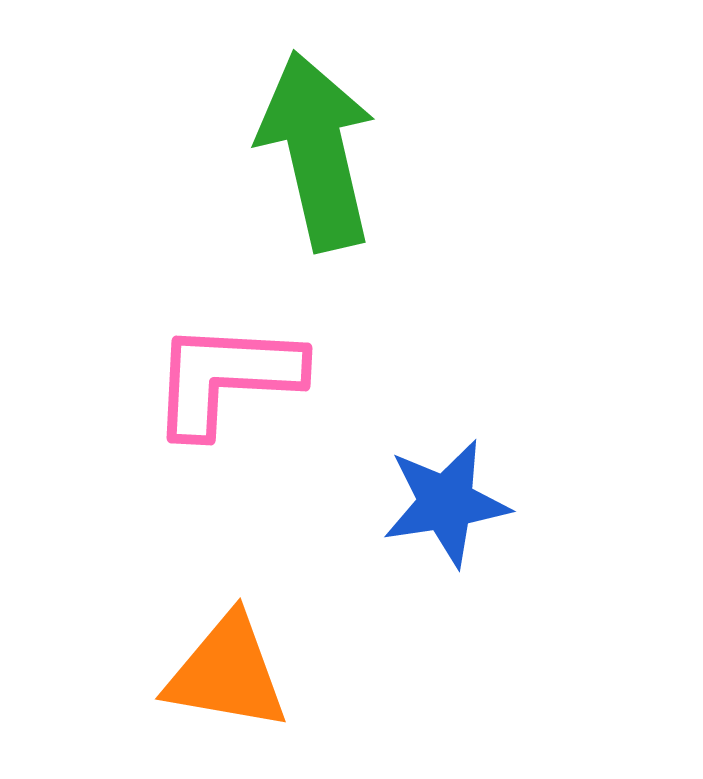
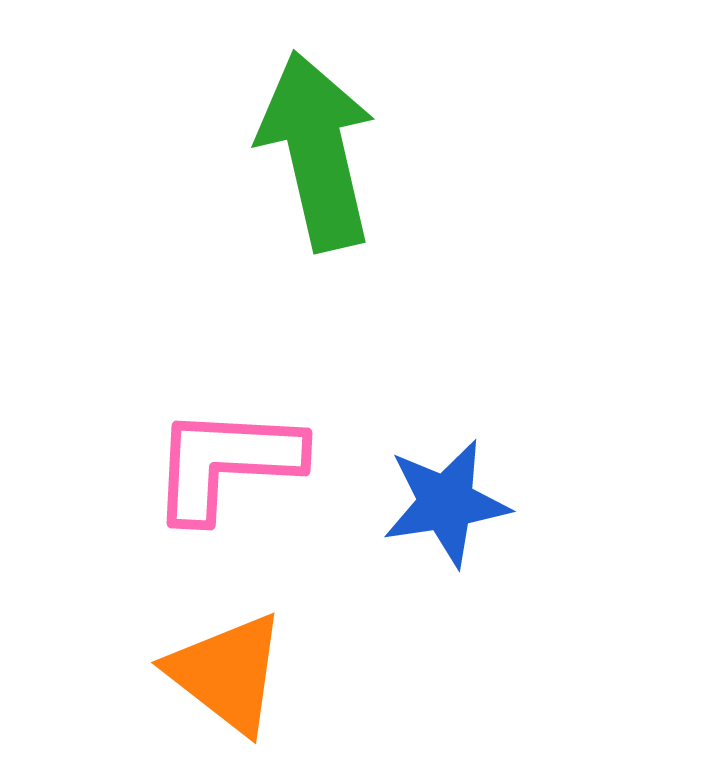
pink L-shape: moved 85 px down
orange triangle: rotated 28 degrees clockwise
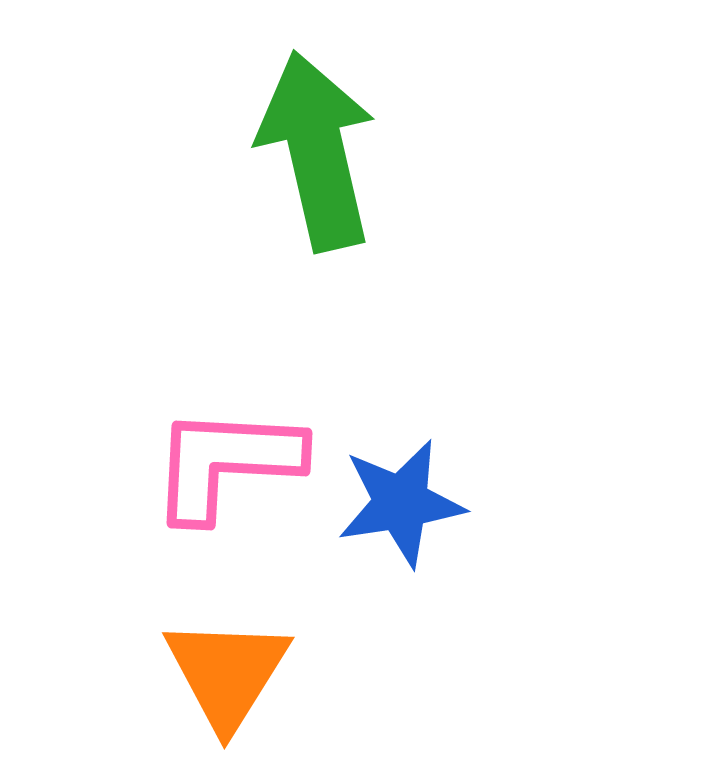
blue star: moved 45 px left
orange triangle: rotated 24 degrees clockwise
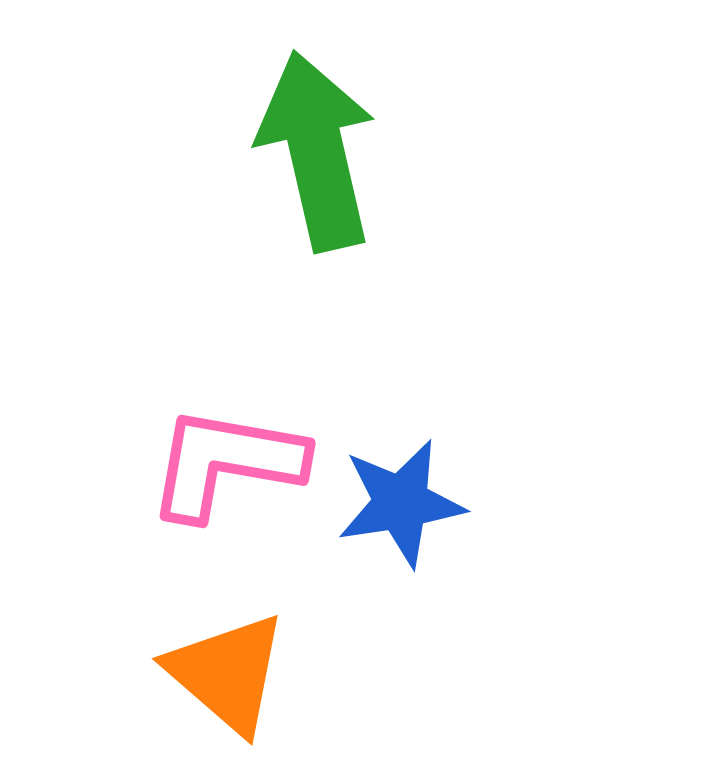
pink L-shape: rotated 7 degrees clockwise
orange triangle: rotated 21 degrees counterclockwise
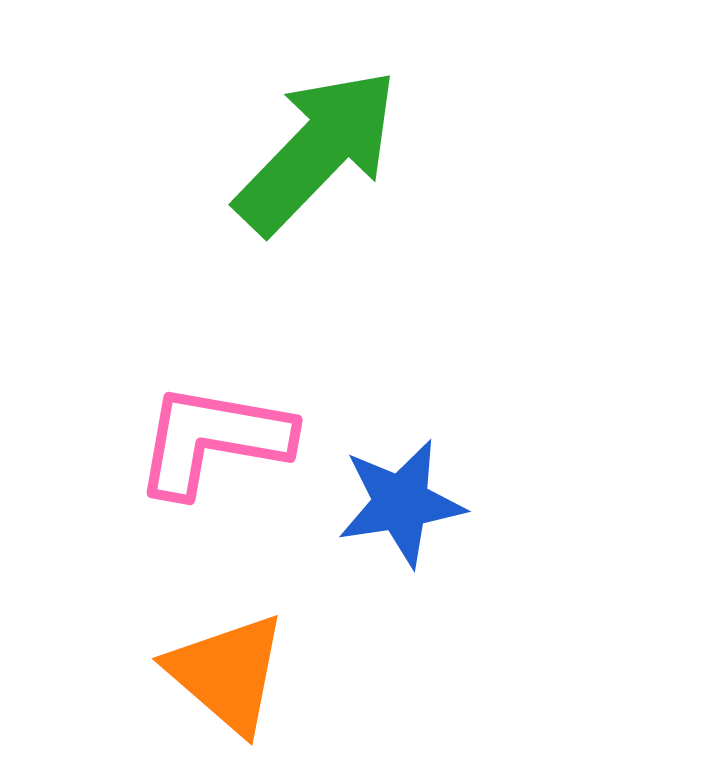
green arrow: rotated 57 degrees clockwise
pink L-shape: moved 13 px left, 23 px up
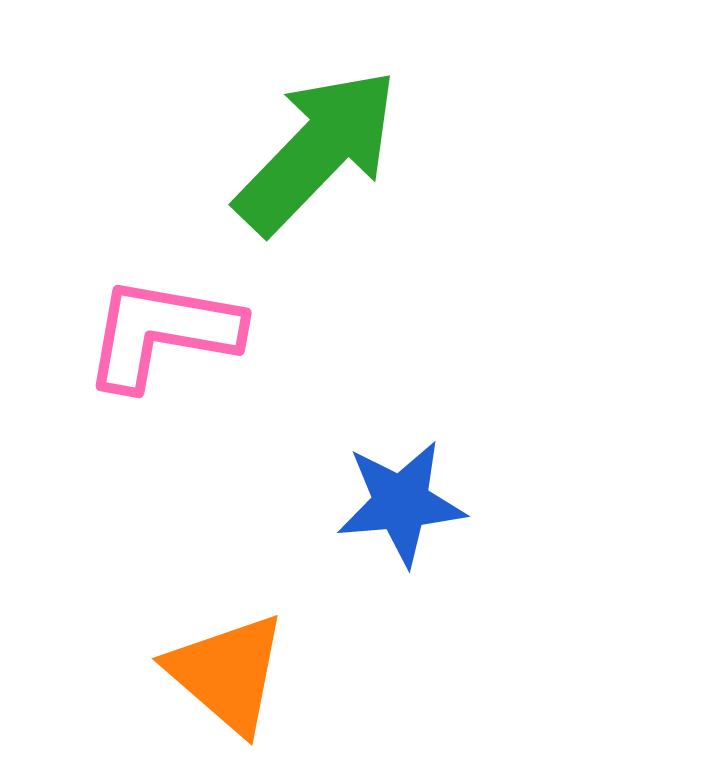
pink L-shape: moved 51 px left, 107 px up
blue star: rotated 4 degrees clockwise
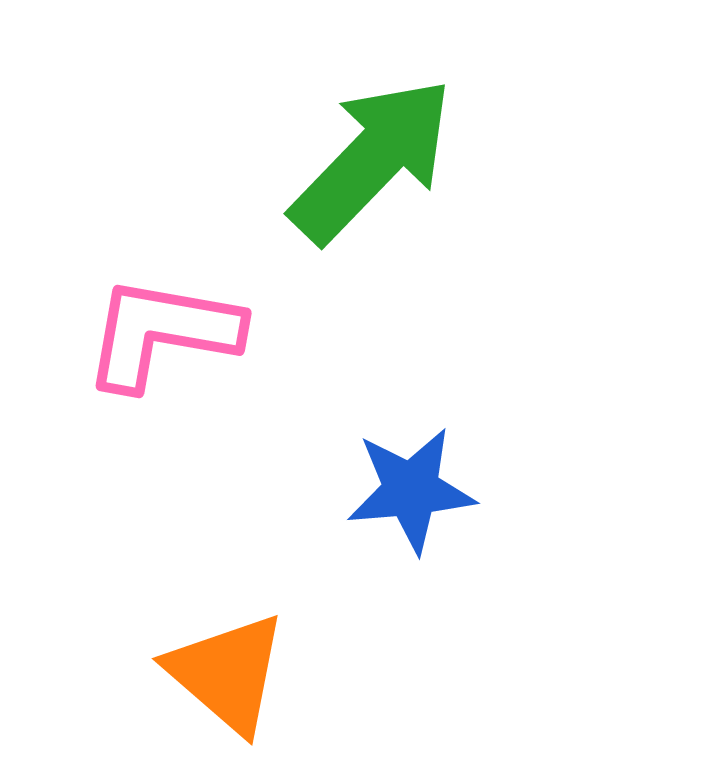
green arrow: moved 55 px right, 9 px down
blue star: moved 10 px right, 13 px up
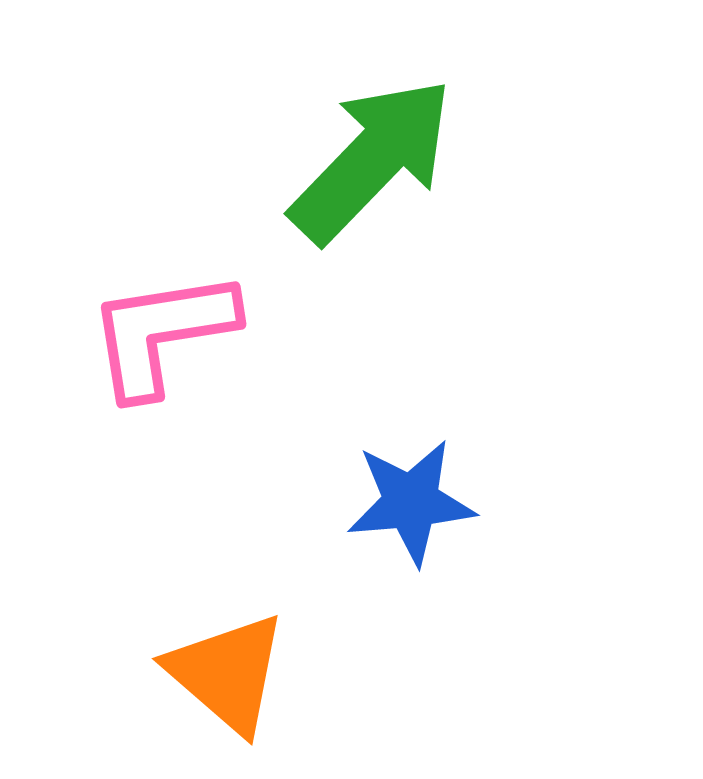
pink L-shape: rotated 19 degrees counterclockwise
blue star: moved 12 px down
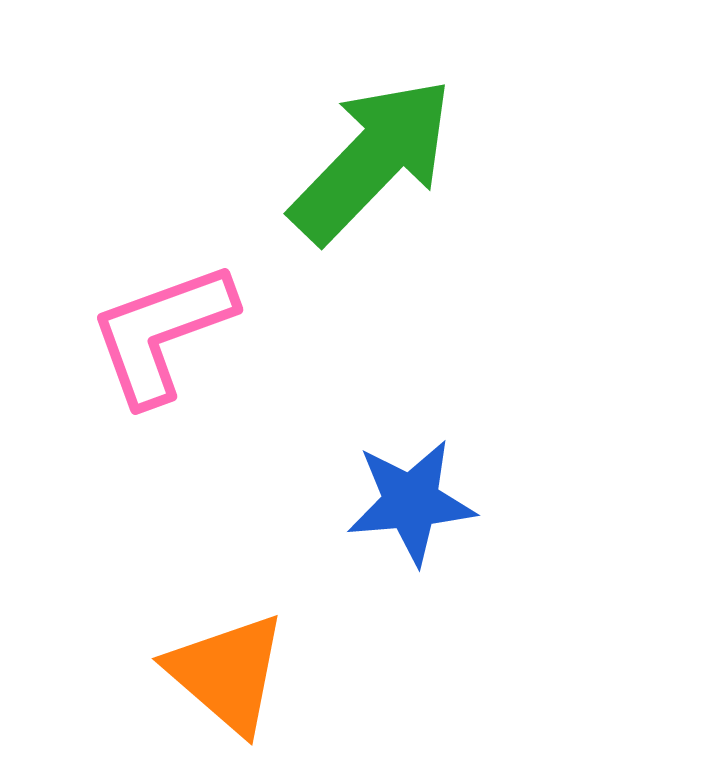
pink L-shape: rotated 11 degrees counterclockwise
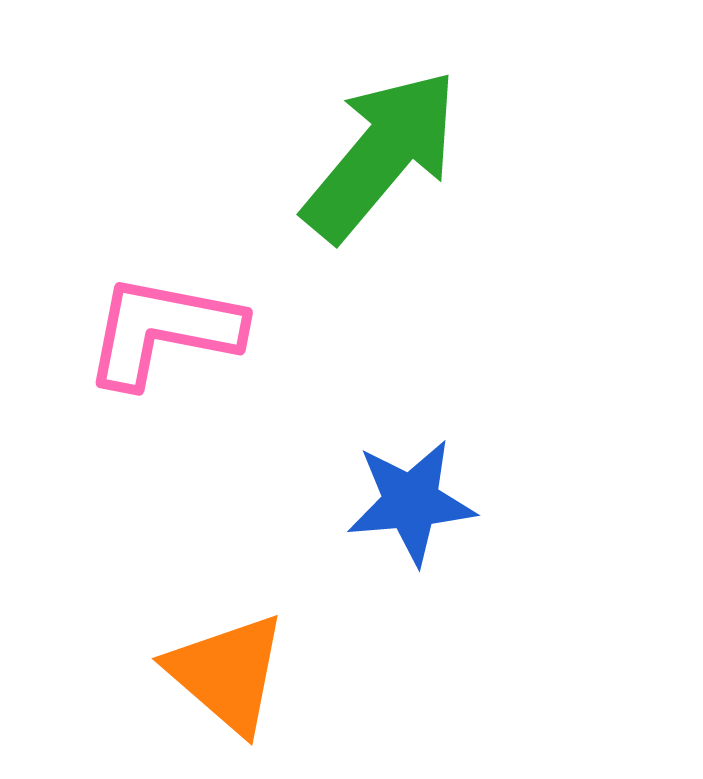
green arrow: moved 9 px right, 5 px up; rotated 4 degrees counterclockwise
pink L-shape: moved 1 px right, 2 px up; rotated 31 degrees clockwise
